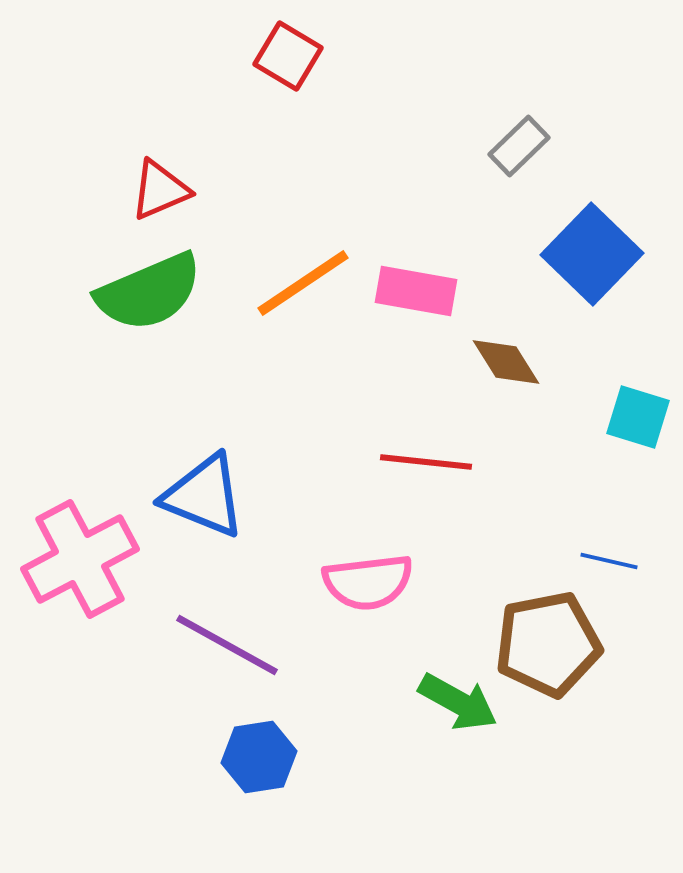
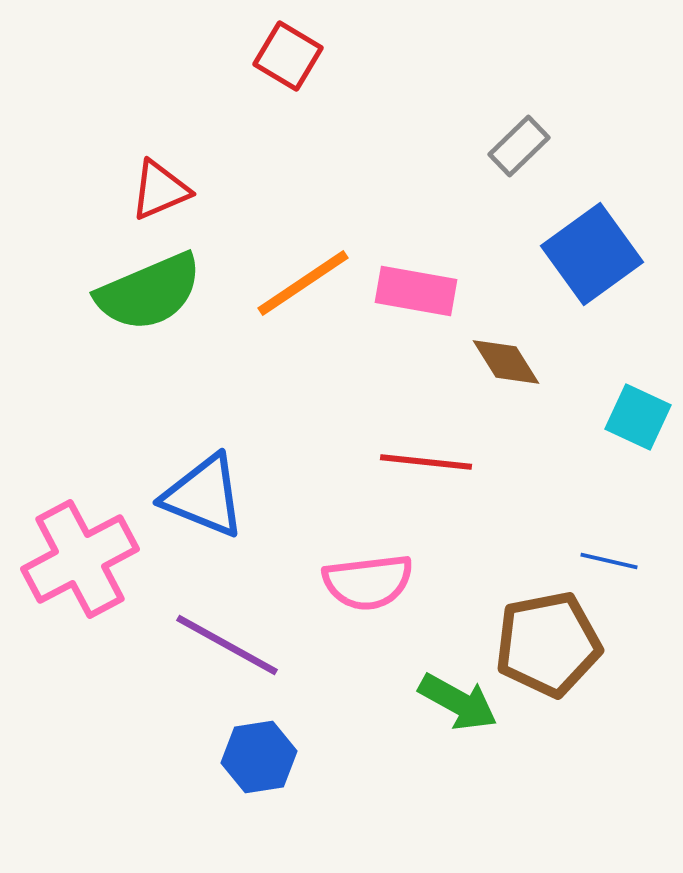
blue square: rotated 10 degrees clockwise
cyan square: rotated 8 degrees clockwise
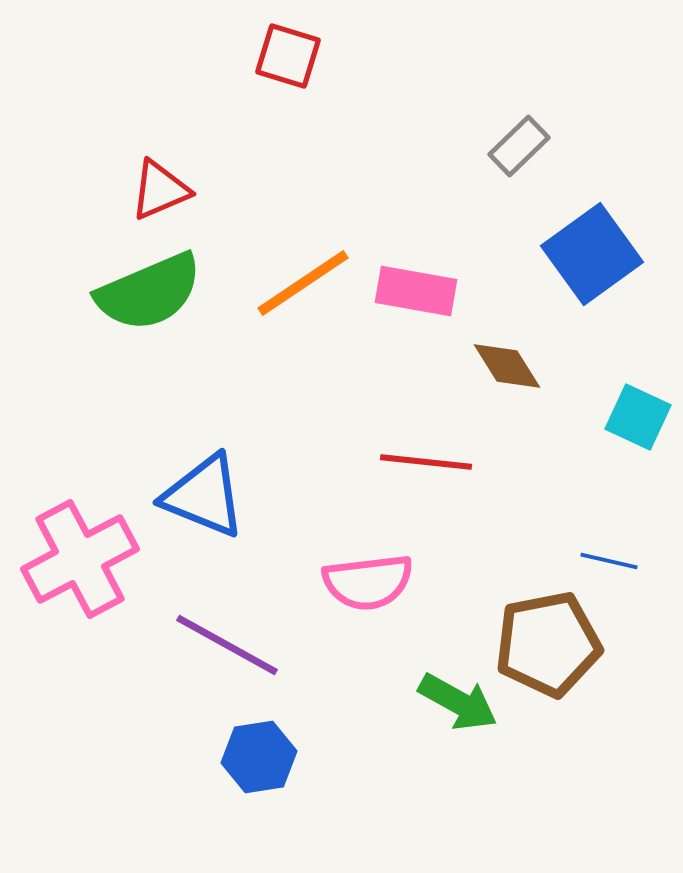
red square: rotated 14 degrees counterclockwise
brown diamond: moved 1 px right, 4 px down
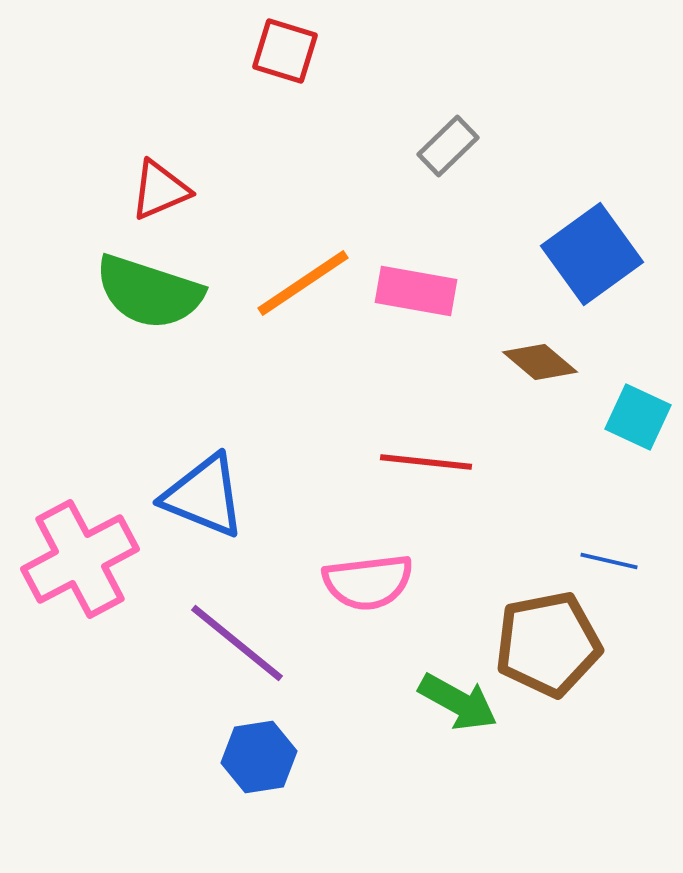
red square: moved 3 px left, 5 px up
gray rectangle: moved 71 px left
green semicircle: rotated 41 degrees clockwise
brown diamond: moved 33 px right, 4 px up; rotated 18 degrees counterclockwise
purple line: moved 10 px right, 2 px up; rotated 10 degrees clockwise
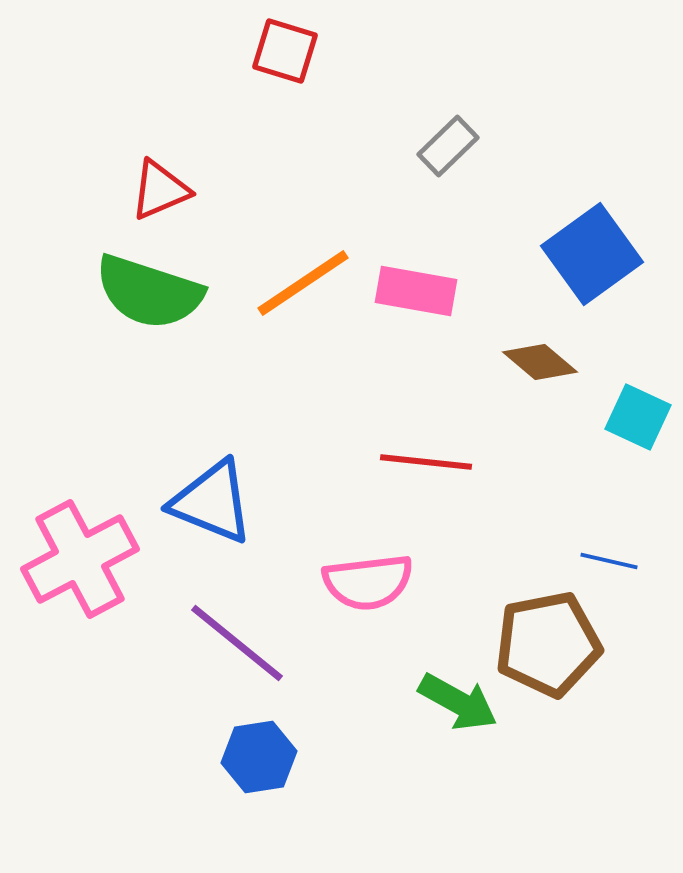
blue triangle: moved 8 px right, 6 px down
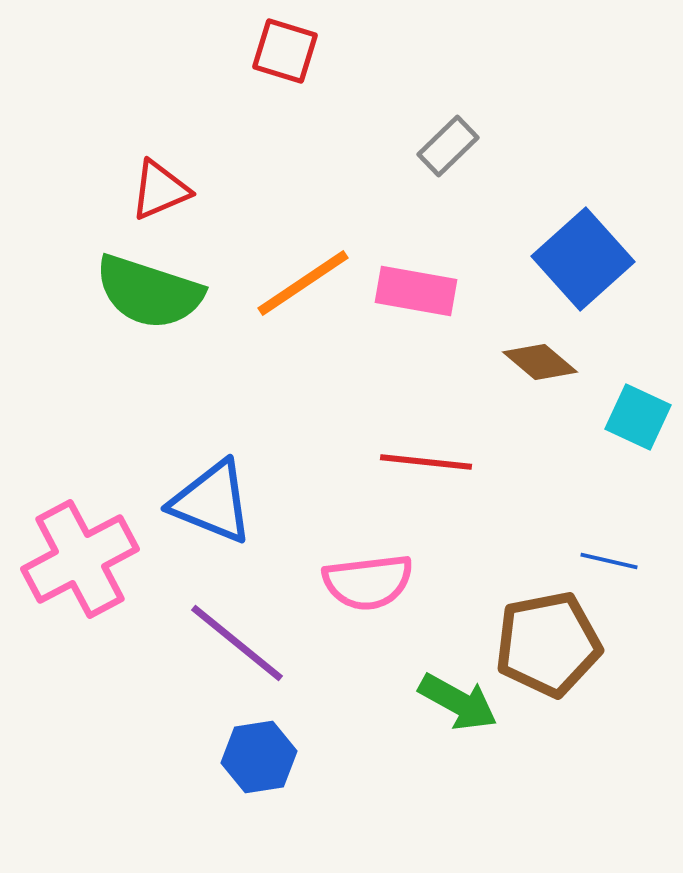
blue square: moved 9 px left, 5 px down; rotated 6 degrees counterclockwise
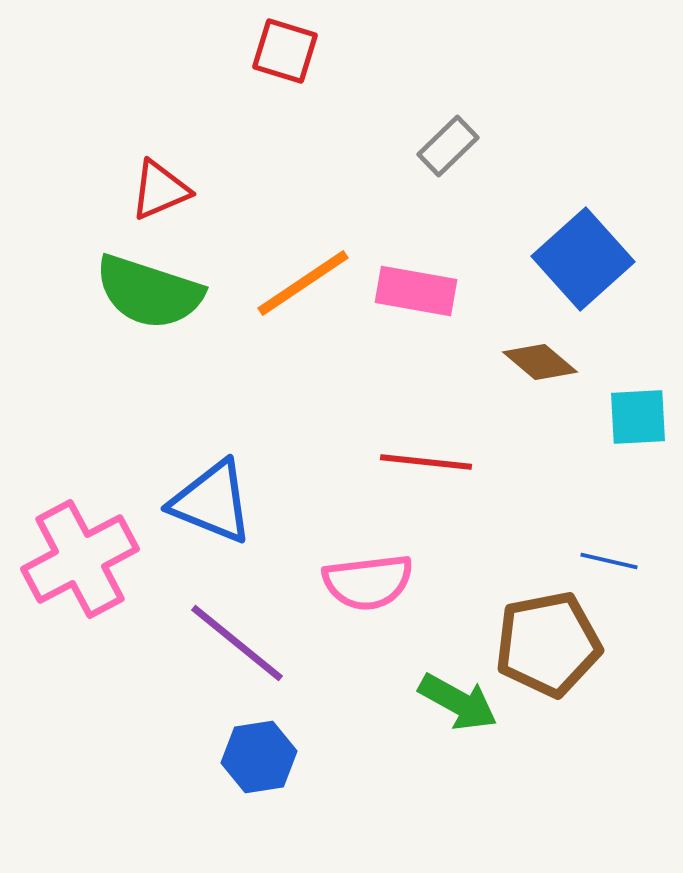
cyan square: rotated 28 degrees counterclockwise
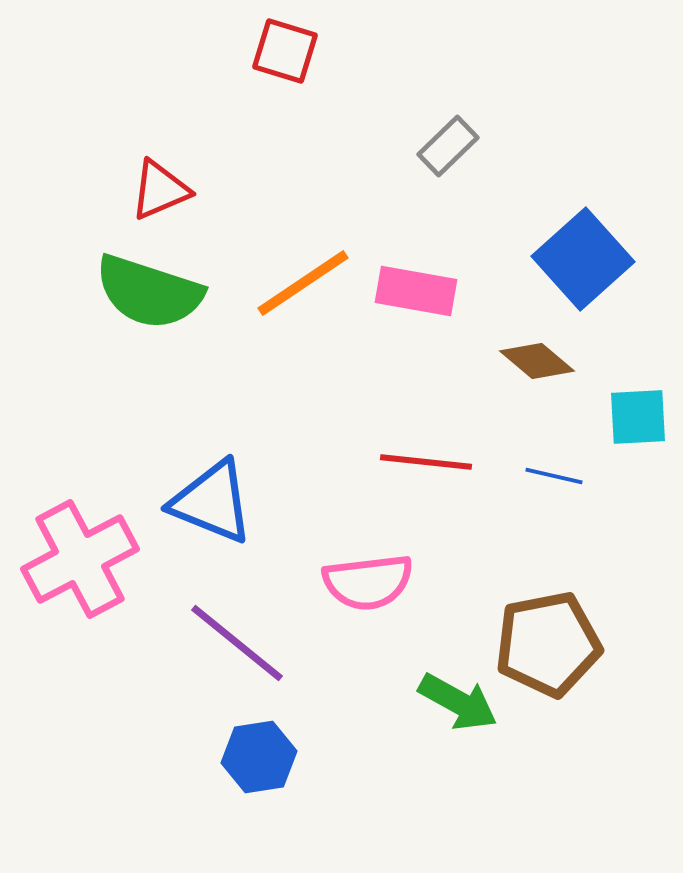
brown diamond: moved 3 px left, 1 px up
blue line: moved 55 px left, 85 px up
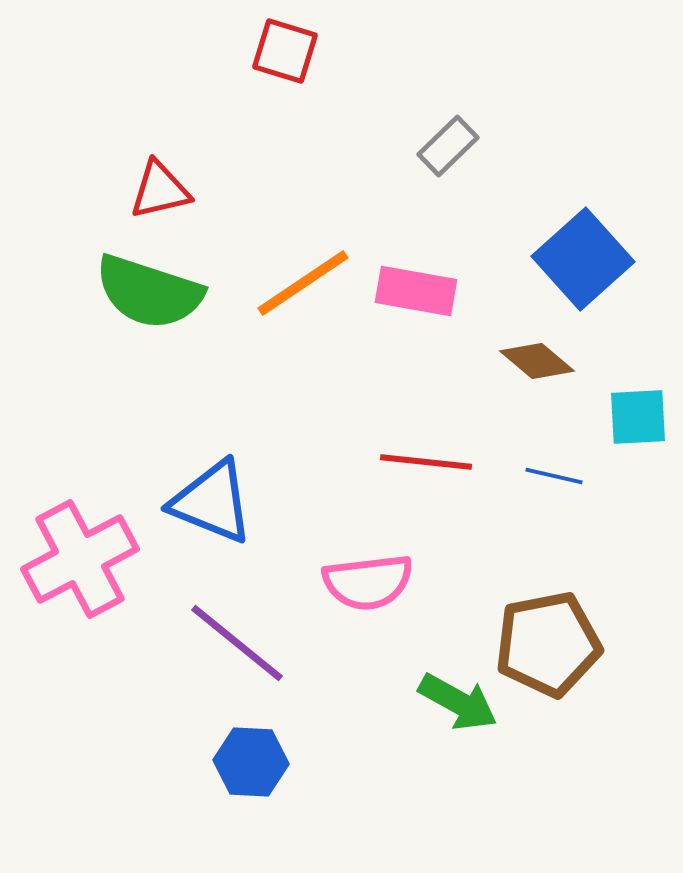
red triangle: rotated 10 degrees clockwise
blue hexagon: moved 8 px left, 5 px down; rotated 12 degrees clockwise
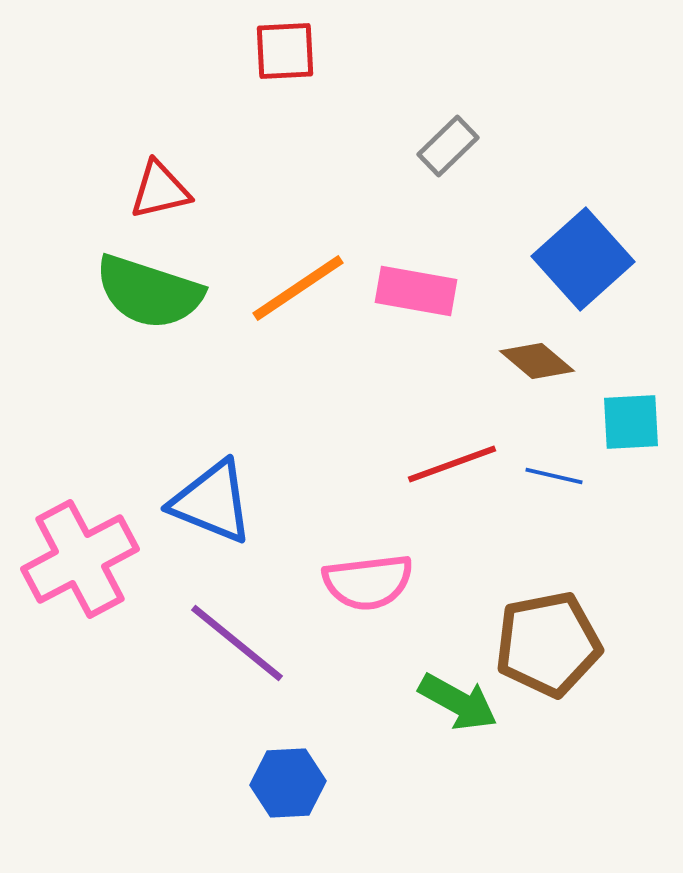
red square: rotated 20 degrees counterclockwise
orange line: moved 5 px left, 5 px down
cyan square: moved 7 px left, 5 px down
red line: moved 26 px right, 2 px down; rotated 26 degrees counterclockwise
blue hexagon: moved 37 px right, 21 px down; rotated 6 degrees counterclockwise
